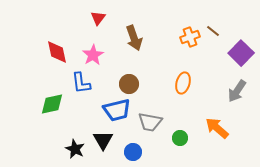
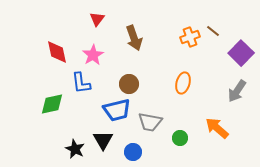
red triangle: moved 1 px left, 1 px down
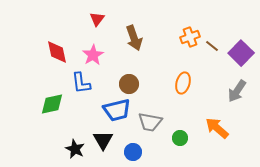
brown line: moved 1 px left, 15 px down
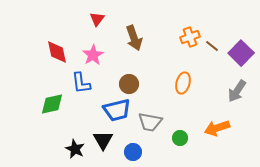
orange arrow: rotated 60 degrees counterclockwise
